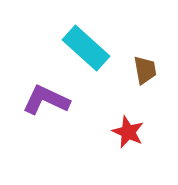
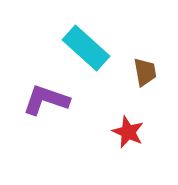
brown trapezoid: moved 2 px down
purple L-shape: rotated 6 degrees counterclockwise
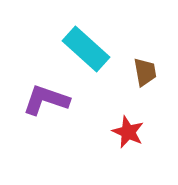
cyan rectangle: moved 1 px down
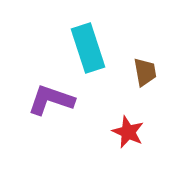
cyan rectangle: moved 2 px right, 1 px up; rotated 30 degrees clockwise
purple L-shape: moved 5 px right
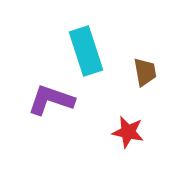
cyan rectangle: moved 2 px left, 3 px down
red star: rotated 12 degrees counterclockwise
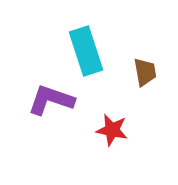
red star: moved 16 px left, 2 px up
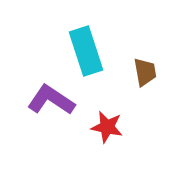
purple L-shape: rotated 15 degrees clockwise
red star: moved 5 px left, 3 px up
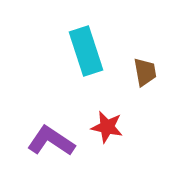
purple L-shape: moved 41 px down
